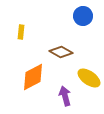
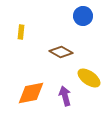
orange diamond: moved 2 px left, 16 px down; rotated 16 degrees clockwise
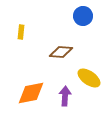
brown diamond: rotated 25 degrees counterclockwise
purple arrow: rotated 18 degrees clockwise
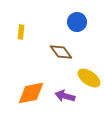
blue circle: moved 6 px left, 6 px down
brown diamond: rotated 50 degrees clockwise
purple arrow: rotated 78 degrees counterclockwise
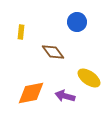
brown diamond: moved 8 px left
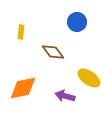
orange diamond: moved 8 px left, 5 px up
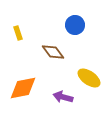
blue circle: moved 2 px left, 3 px down
yellow rectangle: moved 3 px left, 1 px down; rotated 24 degrees counterclockwise
purple arrow: moved 2 px left, 1 px down
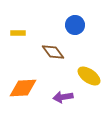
yellow rectangle: rotated 72 degrees counterclockwise
yellow ellipse: moved 2 px up
orange diamond: rotated 8 degrees clockwise
purple arrow: rotated 24 degrees counterclockwise
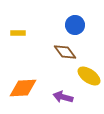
brown diamond: moved 12 px right
purple arrow: rotated 24 degrees clockwise
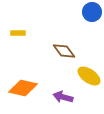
blue circle: moved 17 px right, 13 px up
brown diamond: moved 1 px left, 1 px up
orange diamond: rotated 16 degrees clockwise
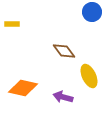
yellow rectangle: moved 6 px left, 9 px up
yellow ellipse: rotated 30 degrees clockwise
